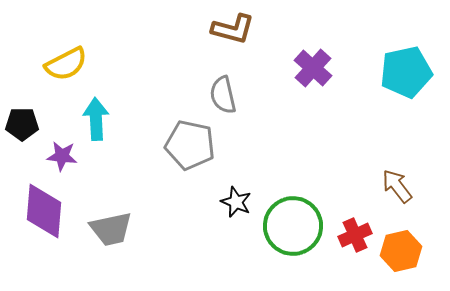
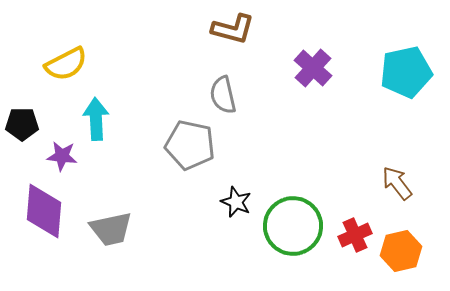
brown arrow: moved 3 px up
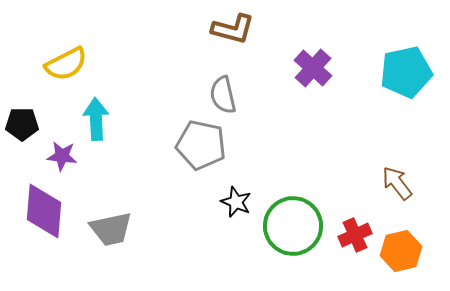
gray pentagon: moved 11 px right
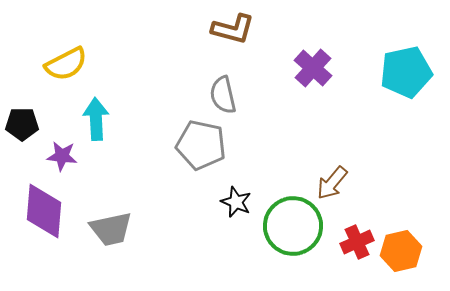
brown arrow: moved 65 px left; rotated 102 degrees counterclockwise
red cross: moved 2 px right, 7 px down
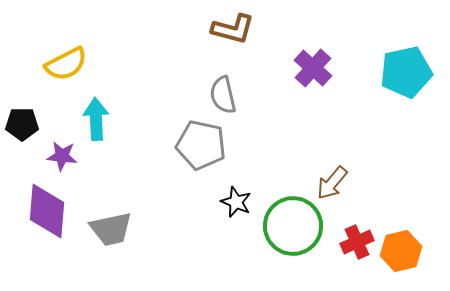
purple diamond: moved 3 px right
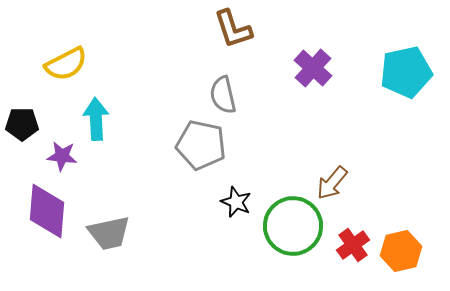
brown L-shape: rotated 57 degrees clockwise
gray trapezoid: moved 2 px left, 4 px down
red cross: moved 4 px left, 3 px down; rotated 12 degrees counterclockwise
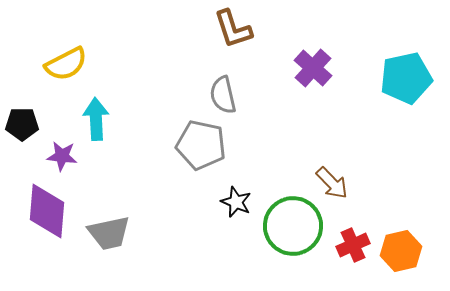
cyan pentagon: moved 6 px down
brown arrow: rotated 84 degrees counterclockwise
red cross: rotated 12 degrees clockwise
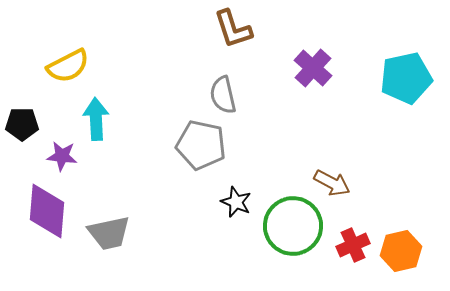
yellow semicircle: moved 2 px right, 2 px down
brown arrow: rotated 18 degrees counterclockwise
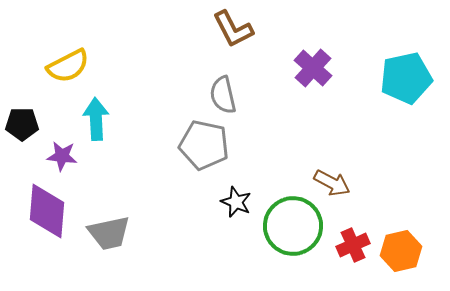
brown L-shape: rotated 9 degrees counterclockwise
gray pentagon: moved 3 px right
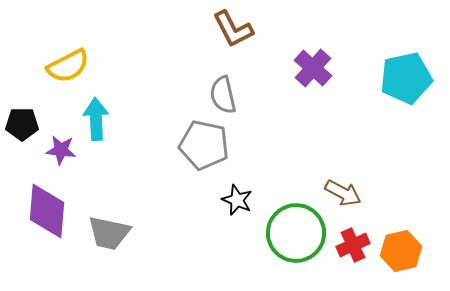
purple star: moved 1 px left, 6 px up
brown arrow: moved 11 px right, 10 px down
black star: moved 1 px right, 2 px up
green circle: moved 3 px right, 7 px down
gray trapezoid: rotated 24 degrees clockwise
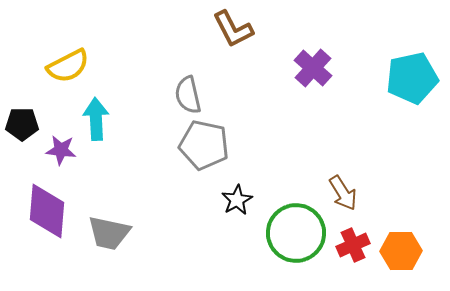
cyan pentagon: moved 6 px right
gray semicircle: moved 35 px left
brown arrow: rotated 30 degrees clockwise
black star: rotated 20 degrees clockwise
orange hexagon: rotated 12 degrees clockwise
